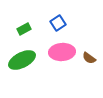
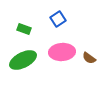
blue square: moved 4 px up
green rectangle: rotated 48 degrees clockwise
green ellipse: moved 1 px right
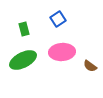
green rectangle: rotated 56 degrees clockwise
brown semicircle: moved 1 px right, 8 px down
